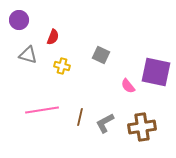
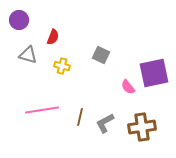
purple square: moved 2 px left, 1 px down; rotated 24 degrees counterclockwise
pink semicircle: moved 1 px down
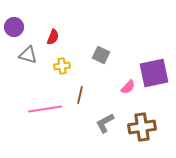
purple circle: moved 5 px left, 7 px down
yellow cross: rotated 21 degrees counterclockwise
pink semicircle: rotated 98 degrees counterclockwise
pink line: moved 3 px right, 1 px up
brown line: moved 22 px up
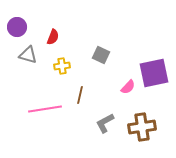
purple circle: moved 3 px right
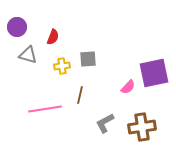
gray square: moved 13 px left, 4 px down; rotated 30 degrees counterclockwise
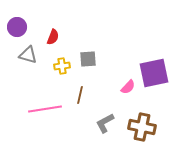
brown cross: rotated 20 degrees clockwise
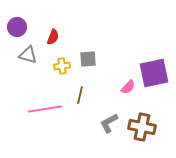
gray L-shape: moved 4 px right
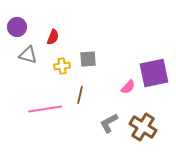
brown cross: moved 1 px right; rotated 20 degrees clockwise
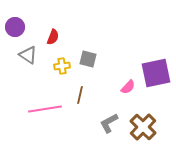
purple circle: moved 2 px left
gray triangle: rotated 18 degrees clockwise
gray square: rotated 18 degrees clockwise
purple square: moved 2 px right
brown cross: rotated 12 degrees clockwise
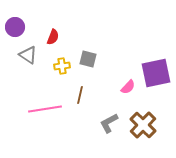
brown cross: moved 2 px up
